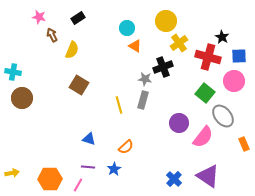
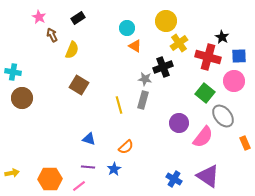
pink star: rotated 16 degrees clockwise
orange rectangle: moved 1 px right, 1 px up
blue cross: rotated 14 degrees counterclockwise
pink line: moved 1 px right, 1 px down; rotated 24 degrees clockwise
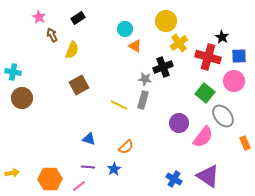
cyan circle: moved 2 px left, 1 px down
brown square: rotated 30 degrees clockwise
yellow line: rotated 48 degrees counterclockwise
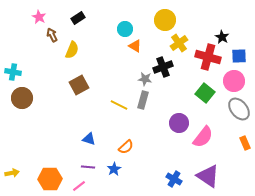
yellow circle: moved 1 px left, 1 px up
gray ellipse: moved 16 px right, 7 px up
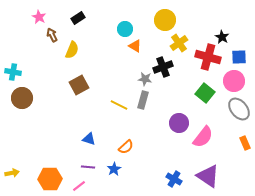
blue square: moved 1 px down
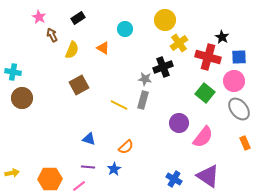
orange triangle: moved 32 px left, 2 px down
